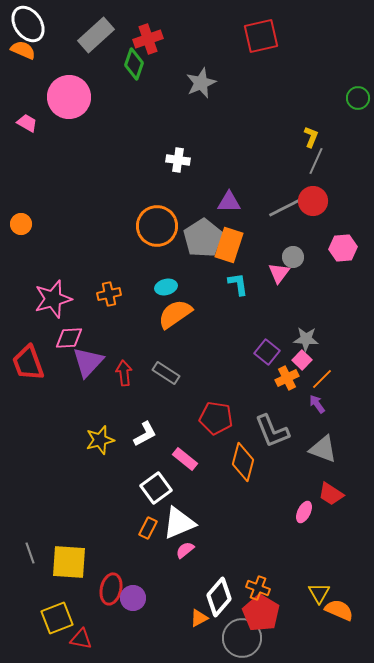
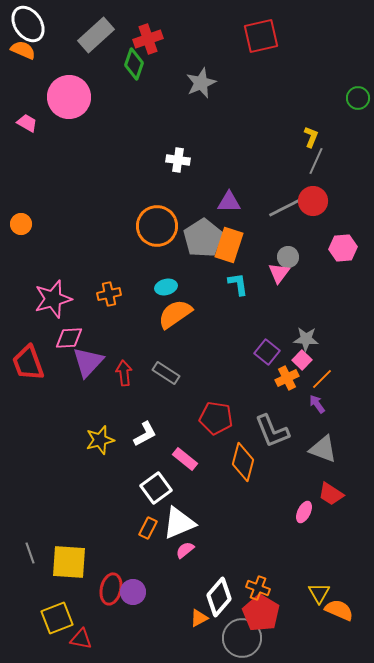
gray circle at (293, 257): moved 5 px left
purple circle at (133, 598): moved 6 px up
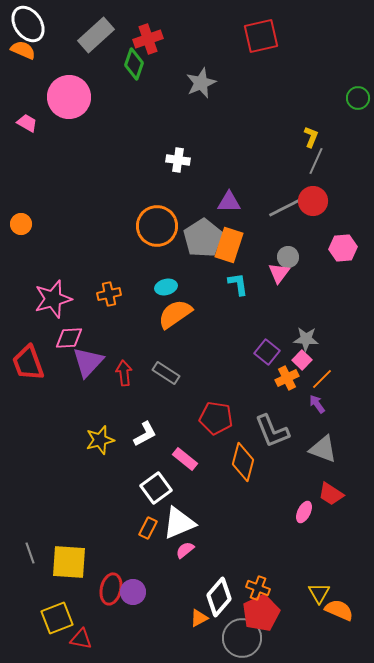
red pentagon at (261, 613): rotated 15 degrees clockwise
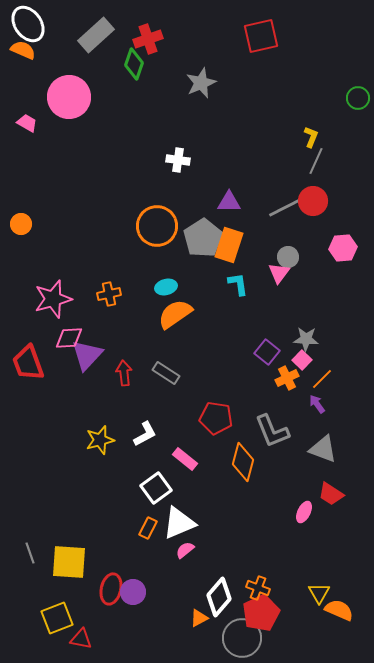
purple triangle at (88, 362): moved 1 px left, 7 px up
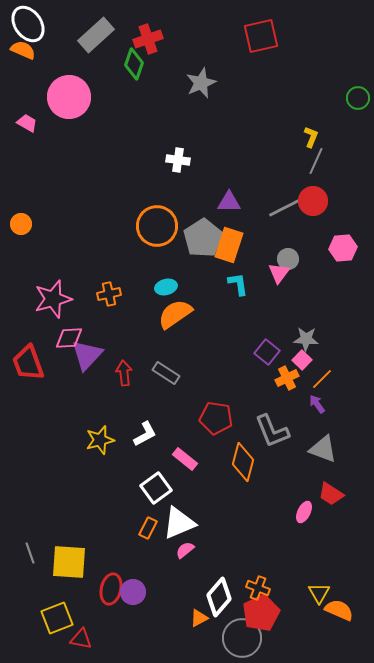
gray circle at (288, 257): moved 2 px down
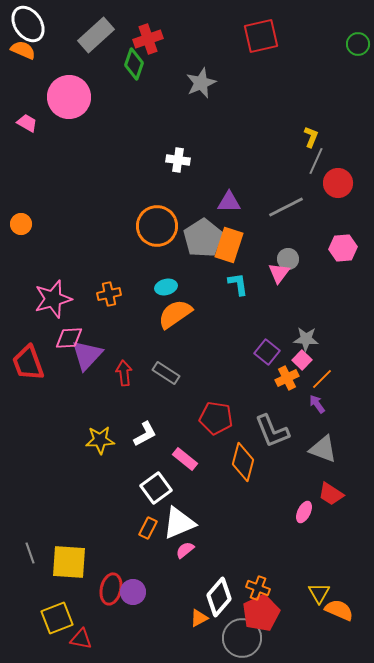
green circle at (358, 98): moved 54 px up
red circle at (313, 201): moved 25 px right, 18 px up
yellow star at (100, 440): rotated 12 degrees clockwise
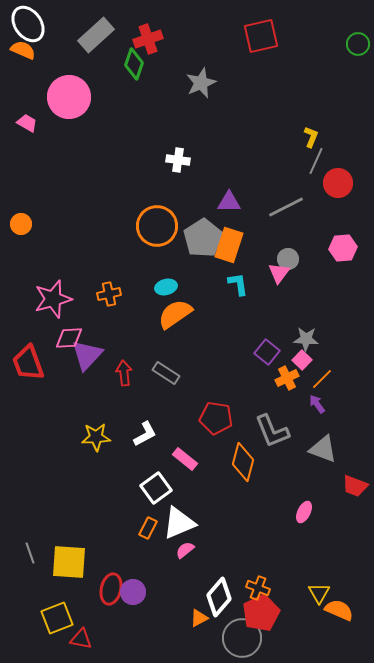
yellow star at (100, 440): moved 4 px left, 3 px up
red trapezoid at (331, 494): moved 24 px right, 8 px up; rotated 12 degrees counterclockwise
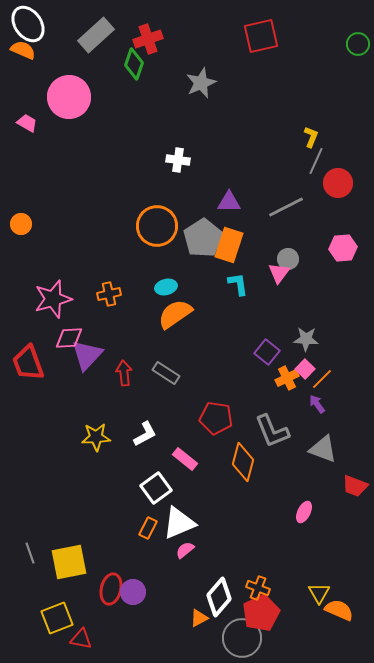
pink square at (302, 360): moved 3 px right, 9 px down
yellow square at (69, 562): rotated 15 degrees counterclockwise
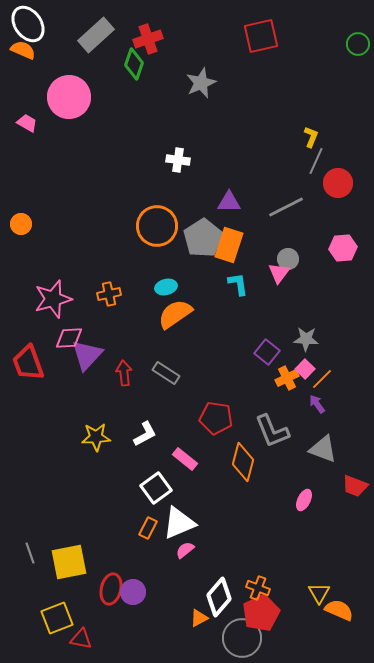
pink ellipse at (304, 512): moved 12 px up
